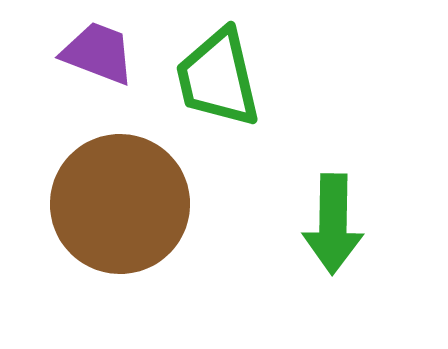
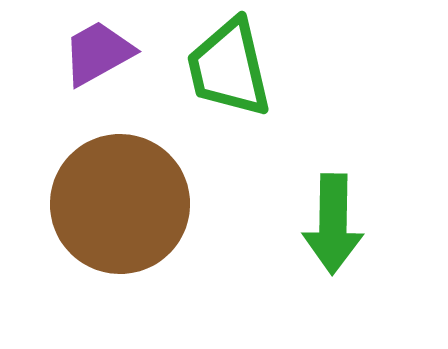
purple trapezoid: rotated 50 degrees counterclockwise
green trapezoid: moved 11 px right, 10 px up
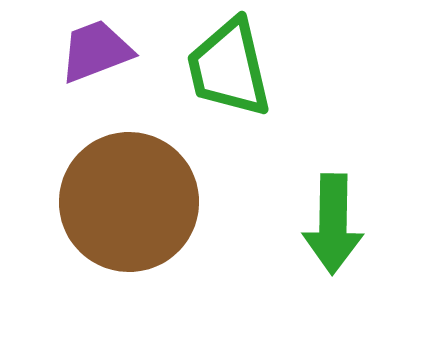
purple trapezoid: moved 2 px left, 2 px up; rotated 8 degrees clockwise
brown circle: moved 9 px right, 2 px up
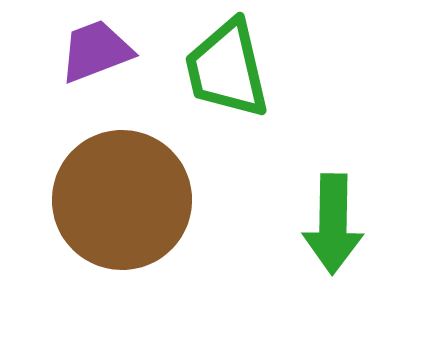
green trapezoid: moved 2 px left, 1 px down
brown circle: moved 7 px left, 2 px up
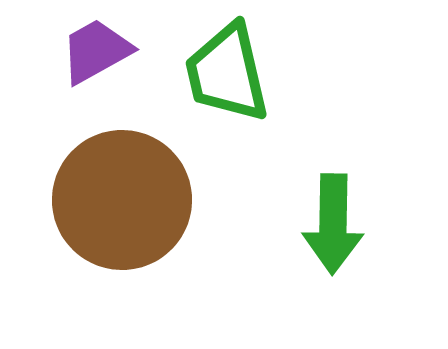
purple trapezoid: rotated 8 degrees counterclockwise
green trapezoid: moved 4 px down
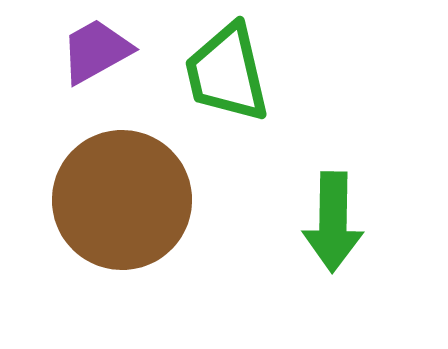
green arrow: moved 2 px up
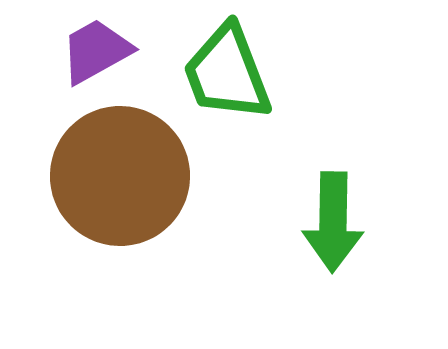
green trapezoid: rotated 8 degrees counterclockwise
brown circle: moved 2 px left, 24 px up
